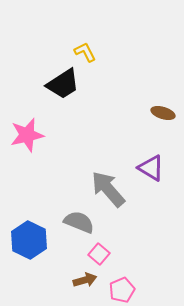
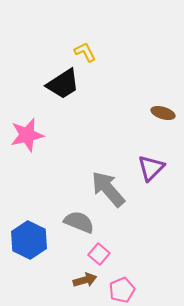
purple triangle: rotated 44 degrees clockwise
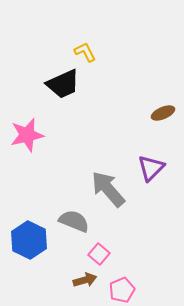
black trapezoid: rotated 9 degrees clockwise
brown ellipse: rotated 40 degrees counterclockwise
gray semicircle: moved 5 px left, 1 px up
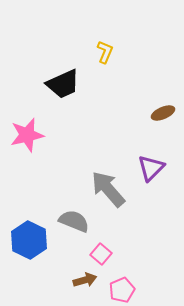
yellow L-shape: moved 20 px right; rotated 50 degrees clockwise
pink square: moved 2 px right
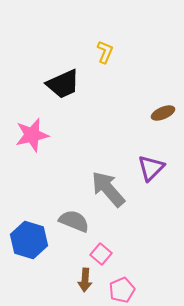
pink star: moved 5 px right
blue hexagon: rotated 9 degrees counterclockwise
brown arrow: rotated 110 degrees clockwise
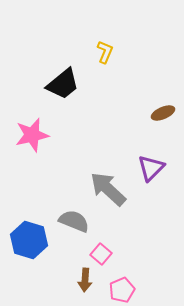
black trapezoid: rotated 15 degrees counterclockwise
gray arrow: rotated 6 degrees counterclockwise
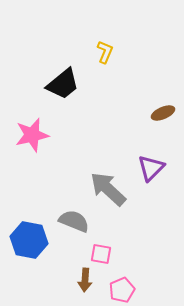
blue hexagon: rotated 6 degrees counterclockwise
pink square: rotated 30 degrees counterclockwise
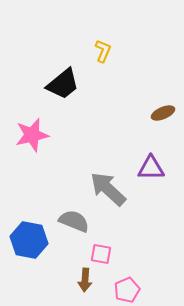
yellow L-shape: moved 2 px left, 1 px up
purple triangle: rotated 44 degrees clockwise
pink pentagon: moved 5 px right
